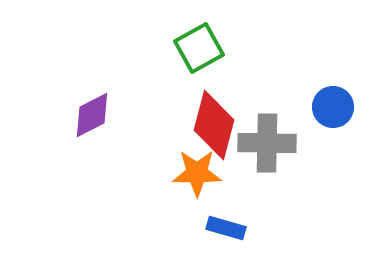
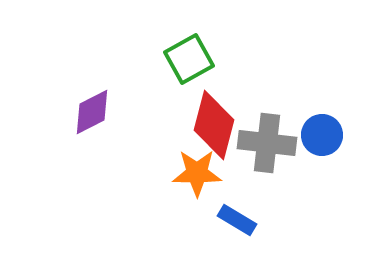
green square: moved 10 px left, 11 px down
blue circle: moved 11 px left, 28 px down
purple diamond: moved 3 px up
gray cross: rotated 6 degrees clockwise
blue rectangle: moved 11 px right, 8 px up; rotated 15 degrees clockwise
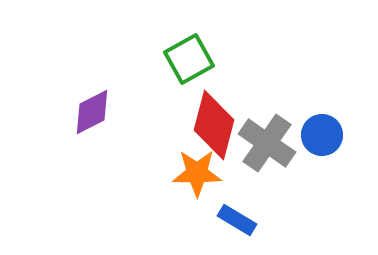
gray cross: rotated 28 degrees clockwise
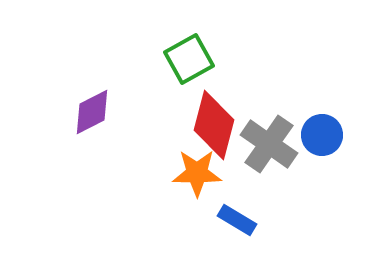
gray cross: moved 2 px right, 1 px down
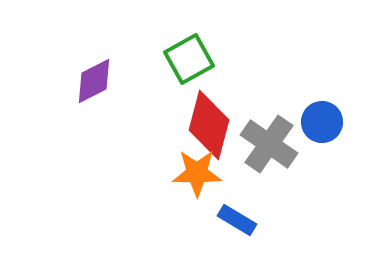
purple diamond: moved 2 px right, 31 px up
red diamond: moved 5 px left
blue circle: moved 13 px up
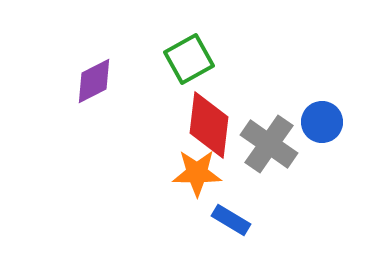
red diamond: rotated 8 degrees counterclockwise
blue rectangle: moved 6 px left
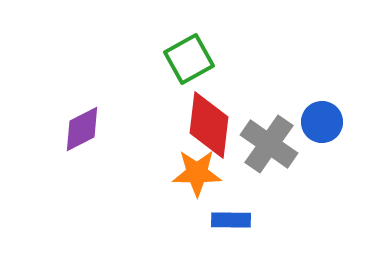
purple diamond: moved 12 px left, 48 px down
blue rectangle: rotated 30 degrees counterclockwise
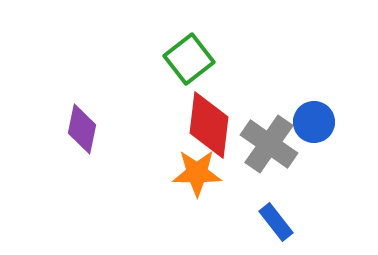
green square: rotated 9 degrees counterclockwise
blue circle: moved 8 px left
purple diamond: rotated 51 degrees counterclockwise
blue rectangle: moved 45 px right, 2 px down; rotated 51 degrees clockwise
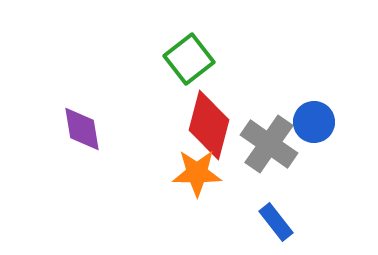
red diamond: rotated 8 degrees clockwise
purple diamond: rotated 21 degrees counterclockwise
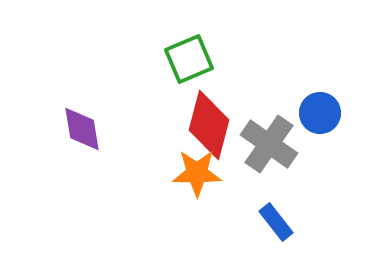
green square: rotated 15 degrees clockwise
blue circle: moved 6 px right, 9 px up
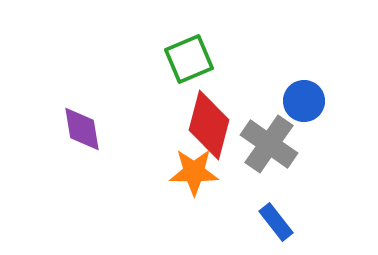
blue circle: moved 16 px left, 12 px up
orange star: moved 3 px left, 1 px up
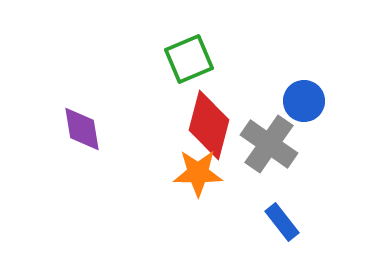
orange star: moved 4 px right, 1 px down
blue rectangle: moved 6 px right
